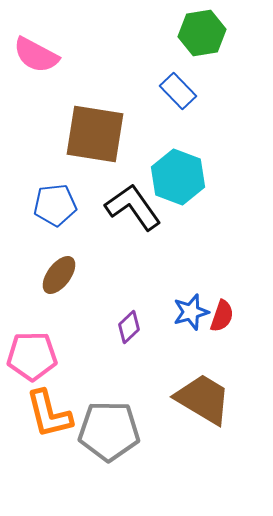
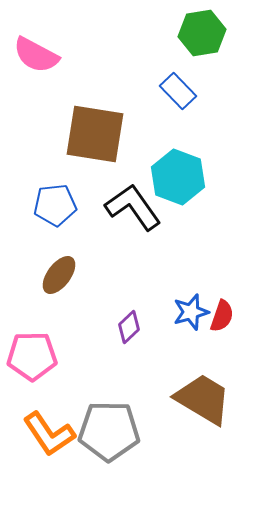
orange L-shape: moved 20 px down; rotated 20 degrees counterclockwise
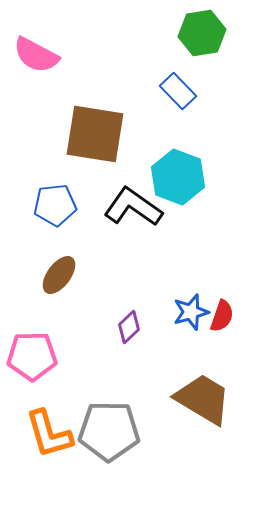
black L-shape: rotated 20 degrees counterclockwise
orange L-shape: rotated 18 degrees clockwise
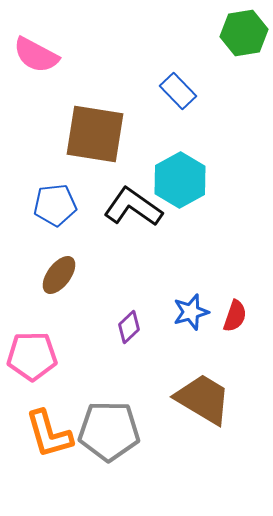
green hexagon: moved 42 px right
cyan hexagon: moved 2 px right, 3 px down; rotated 10 degrees clockwise
red semicircle: moved 13 px right
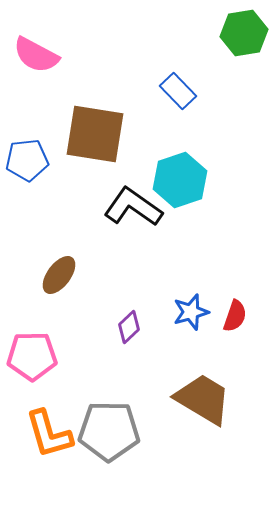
cyan hexagon: rotated 10 degrees clockwise
blue pentagon: moved 28 px left, 45 px up
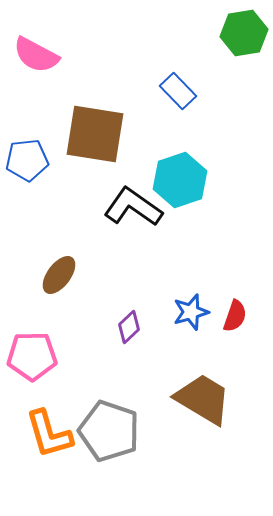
gray pentagon: rotated 18 degrees clockwise
